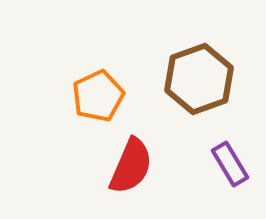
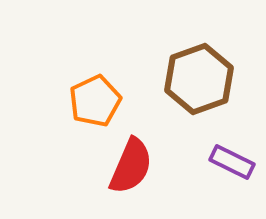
orange pentagon: moved 3 px left, 5 px down
purple rectangle: moved 2 px right, 2 px up; rotated 33 degrees counterclockwise
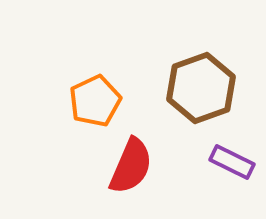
brown hexagon: moved 2 px right, 9 px down
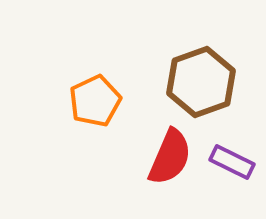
brown hexagon: moved 6 px up
red semicircle: moved 39 px right, 9 px up
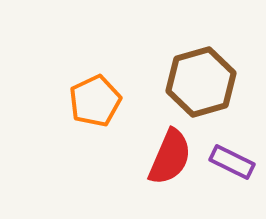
brown hexagon: rotated 4 degrees clockwise
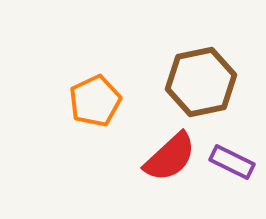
brown hexagon: rotated 4 degrees clockwise
red semicircle: rotated 24 degrees clockwise
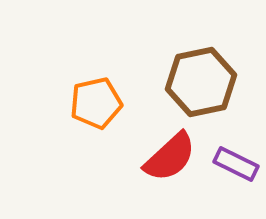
orange pentagon: moved 1 px right, 2 px down; rotated 12 degrees clockwise
purple rectangle: moved 4 px right, 2 px down
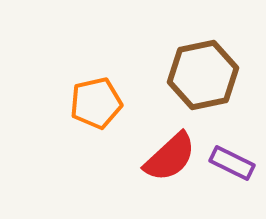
brown hexagon: moved 2 px right, 7 px up
purple rectangle: moved 4 px left, 1 px up
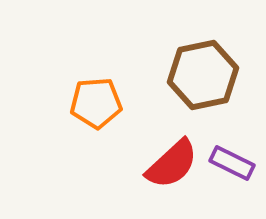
orange pentagon: rotated 9 degrees clockwise
red semicircle: moved 2 px right, 7 px down
